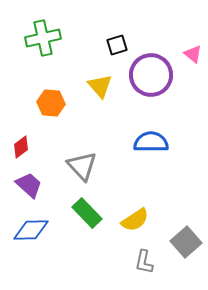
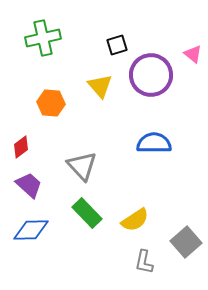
blue semicircle: moved 3 px right, 1 px down
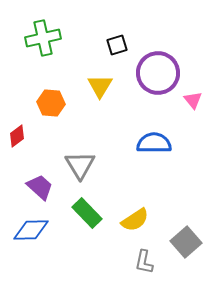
pink triangle: moved 46 px down; rotated 12 degrees clockwise
purple circle: moved 7 px right, 2 px up
yellow triangle: rotated 12 degrees clockwise
red diamond: moved 4 px left, 11 px up
gray triangle: moved 2 px left, 1 px up; rotated 12 degrees clockwise
purple trapezoid: moved 11 px right, 2 px down
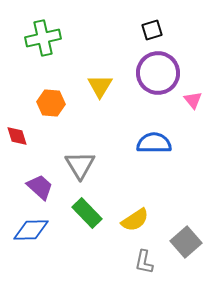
black square: moved 35 px right, 15 px up
red diamond: rotated 70 degrees counterclockwise
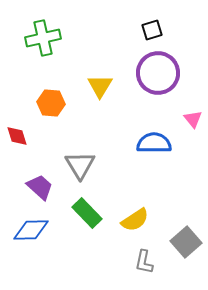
pink triangle: moved 19 px down
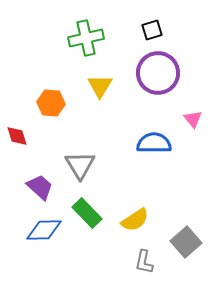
green cross: moved 43 px right
blue diamond: moved 13 px right
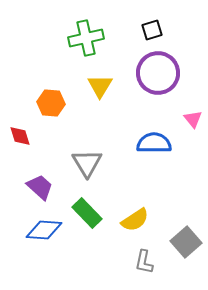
red diamond: moved 3 px right
gray triangle: moved 7 px right, 2 px up
blue diamond: rotated 6 degrees clockwise
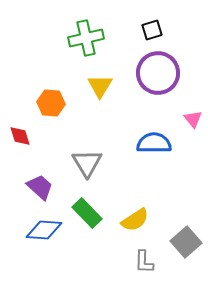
gray L-shape: rotated 10 degrees counterclockwise
